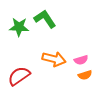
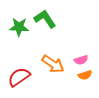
orange arrow: moved 1 px left, 5 px down; rotated 20 degrees clockwise
red semicircle: moved 1 px down
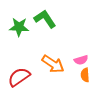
orange semicircle: rotated 104 degrees clockwise
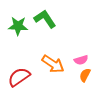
green star: moved 1 px left, 1 px up
orange semicircle: rotated 32 degrees clockwise
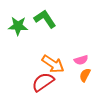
red semicircle: moved 24 px right, 5 px down
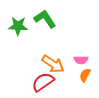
pink semicircle: rotated 16 degrees clockwise
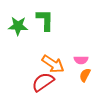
green L-shape: moved 1 px down; rotated 35 degrees clockwise
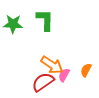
green star: moved 5 px left, 2 px up
pink semicircle: moved 17 px left, 15 px down; rotated 120 degrees clockwise
orange arrow: moved 1 px left, 1 px down
orange semicircle: moved 1 px right, 5 px up
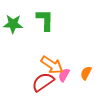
orange semicircle: moved 3 px down
